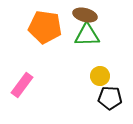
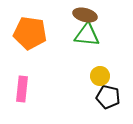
orange pentagon: moved 15 px left, 6 px down
green triangle: rotated 8 degrees clockwise
pink rectangle: moved 4 px down; rotated 30 degrees counterclockwise
black pentagon: moved 2 px left, 1 px up; rotated 10 degrees clockwise
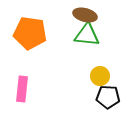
black pentagon: rotated 10 degrees counterclockwise
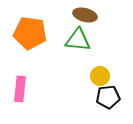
green triangle: moved 9 px left, 5 px down
pink rectangle: moved 2 px left
black pentagon: rotated 10 degrees counterclockwise
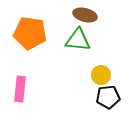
yellow circle: moved 1 px right, 1 px up
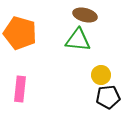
orange pentagon: moved 10 px left; rotated 8 degrees clockwise
